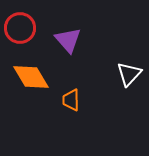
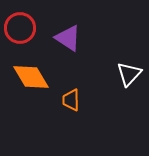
purple triangle: moved 2 px up; rotated 16 degrees counterclockwise
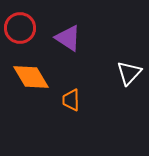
white triangle: moved 1 px up
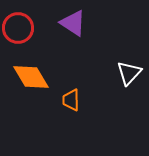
red circle: moved 2 px left
purple triangle: moved 5 px right, 15 px up
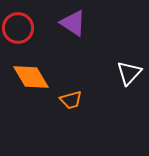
orange trapezoid: rotated 105 degrees counterclockwise
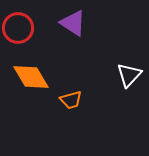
white triangle: moved 2 px down
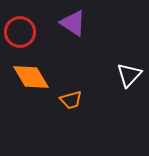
red circle: moved 2 px right, 4 px down
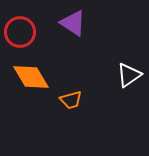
white triangle: rotated 12 degrees clockwise
